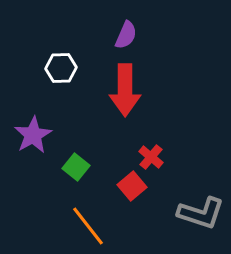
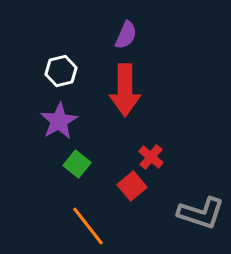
white hexagon: moved 3 px down; rotated 12 degrees counterclockwise
purple star: moved 26 px right, 14 px up
green square: moved 1 px right, 3 px up
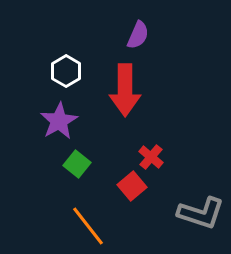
purple semicircle: moved 12 px right
white hexagon: moved 5 px right; rotated 16 degrees counterclockwise
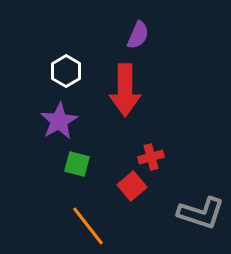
red cross: rotated 35 degrees clockwise
green square: rotated 24 degrees counterclockwise
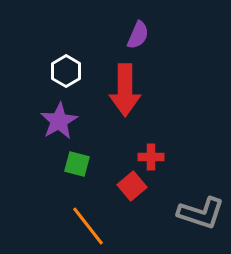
red cross: rotated 15 degrees clockwise
